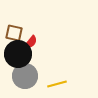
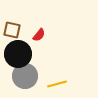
brown square: moved 2 px left, 3 px up
red semicircle: moved 8 px right, 7 px up
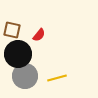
yellow line: moved 6 px up
